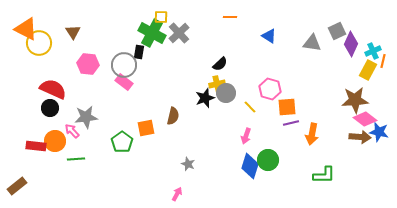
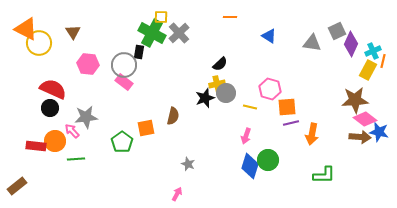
yellow line at (250, 107): rotated 32 degrees counterclockwise
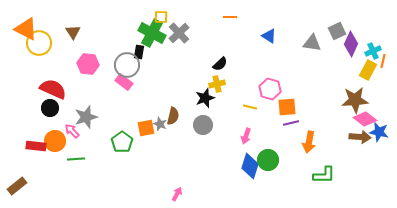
gray circle at (124, 65): moved 3 px right
gray circle at (226, 93): moved 23 px left, 32 px down
gray star at (86, 117): rotated 10 degrees counterclockwise
orange arrow at (312, 134): moved 3 px left, 8 px down
gray star at (188, 164): moved 28 px left, 40 px up
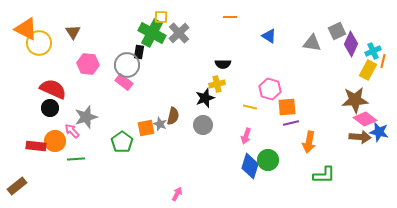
black semicircle at (220, 64): moved 3 px right; rotated 42 degrees clockwise
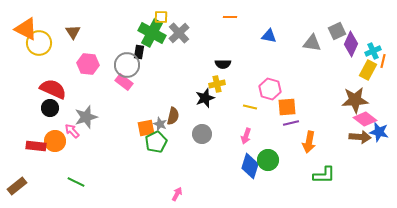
blue triangle at (269, 36): rotated 21 degrees counterclockwise
gray circle at (203, 125): moved 1 px left, 9 px down
green pentagon at (122, 142): moved 34 px right; rotated 10 degrees clockwise
green line at (76, 159): moved 23 px down; rotated 30 degrees clockwise
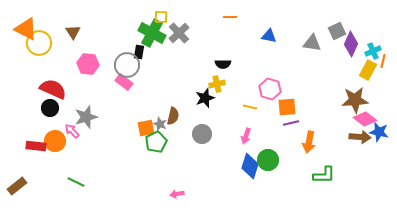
pink arrow at (177, 194): rotated 128 degrees counterclockwise
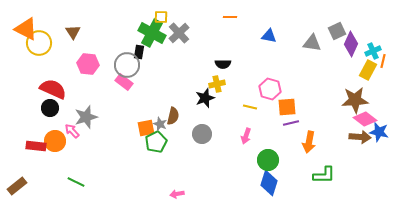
blue diamond at (250, 166): moved 19 px right, 17 px down
